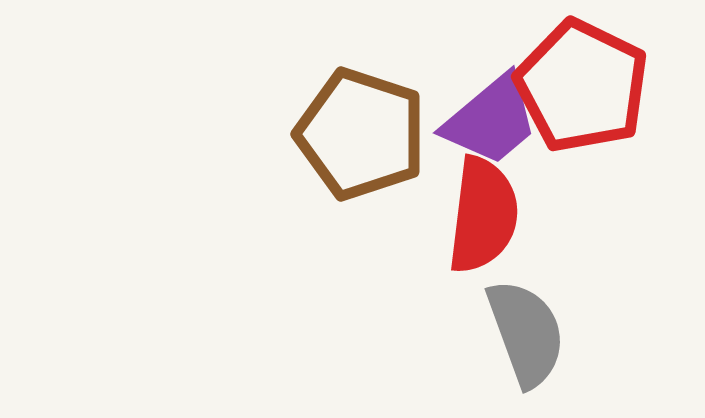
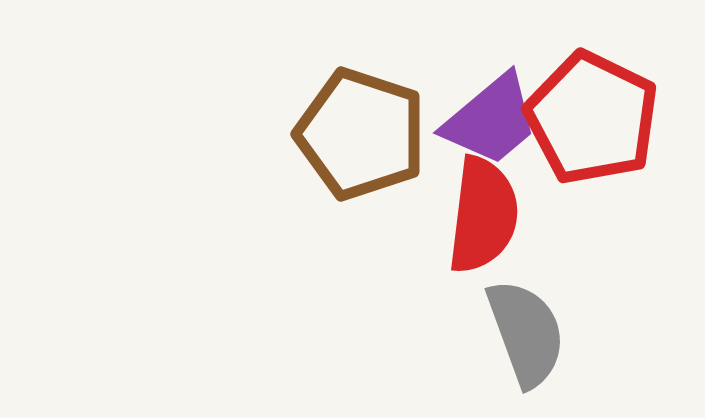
red pentagon: moved 10 px right, 32 px down
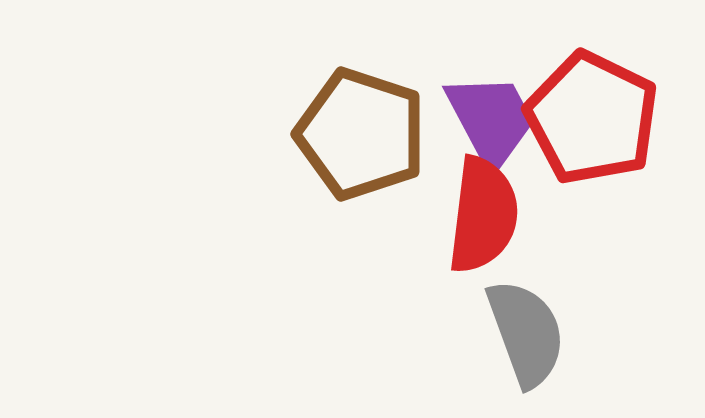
purple trapezoid: rotated 78 degrees counterclockwise
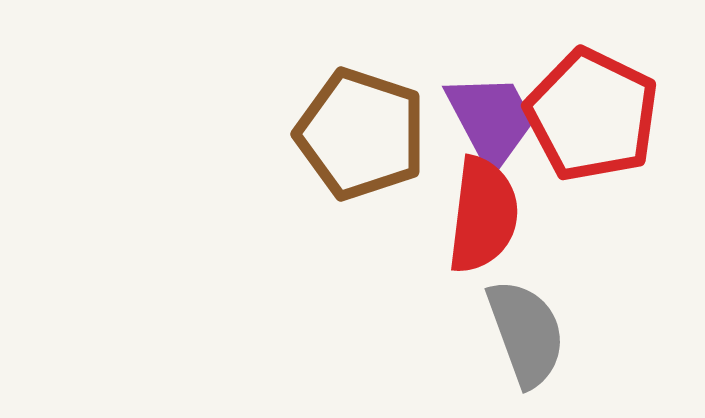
red pentagon: moved 3 px up
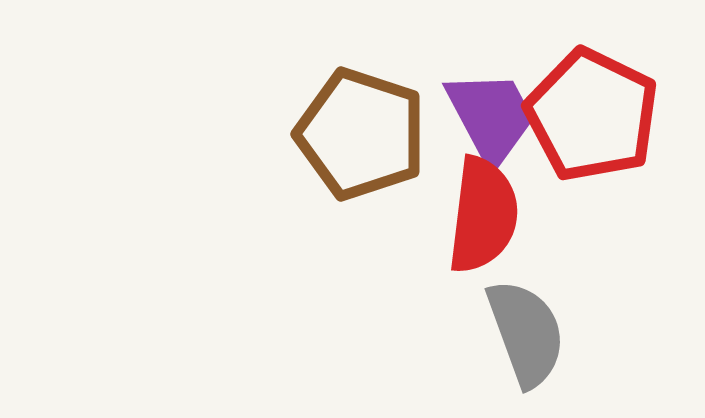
purple trapezoid: moved 3 px up
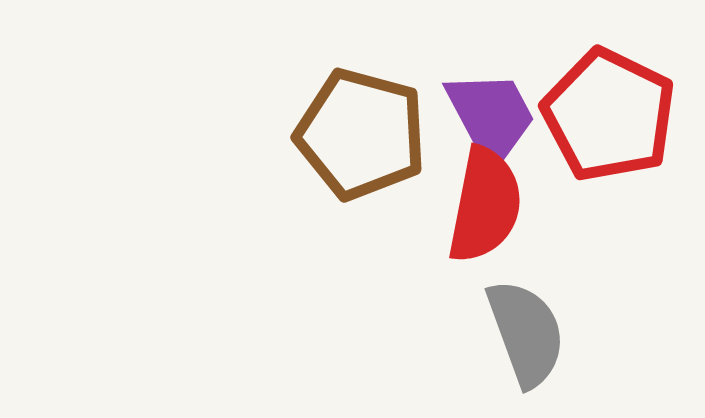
red pentagon: moved 17 px right
brown pentagon: rotated 3 degrees counterclockwise
red semicircle: moved 2 px right, 10 px up; rotated 4 degrees clockwise
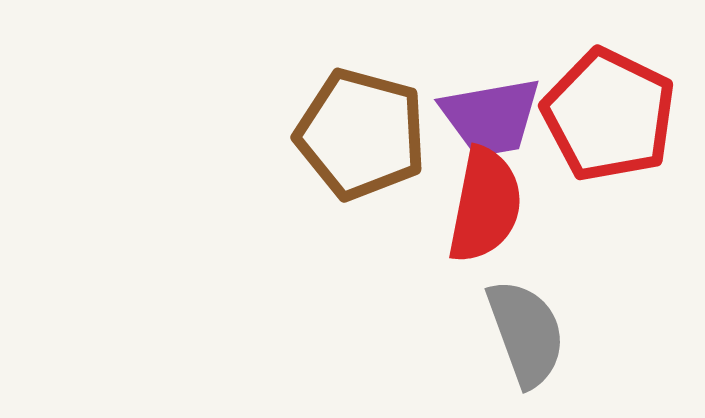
purple trapezoid: rotated 108 degrees clockwise
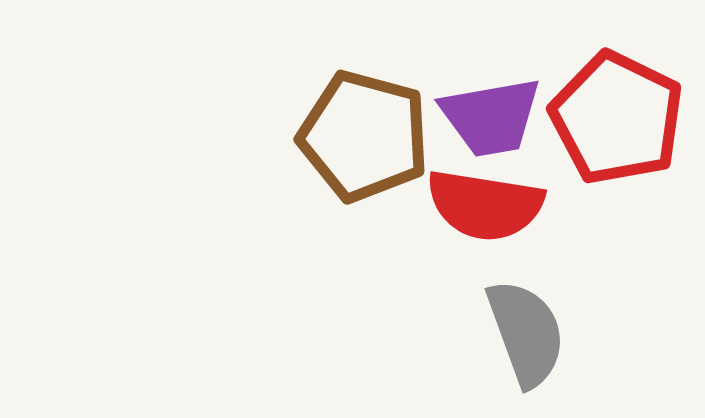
red pentagon: moved 8 px right, 3 px down
brown pentagon: moved 3 px right, 2 px down
red semicircle: rotated 88 degrees clockwise
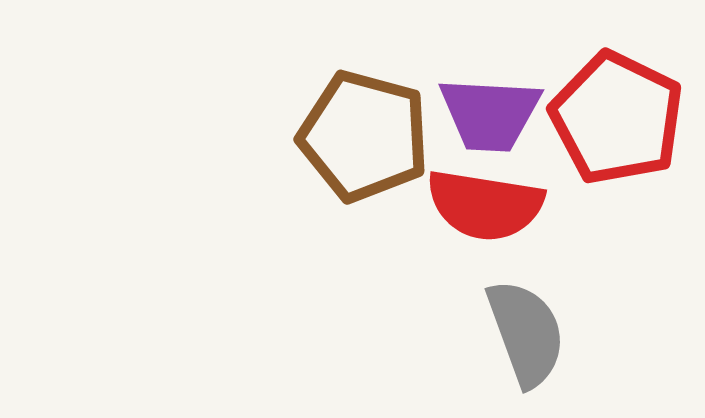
purple trapezoid: moved 1 px left, 3 px up; rotated 13 degrees clockwise
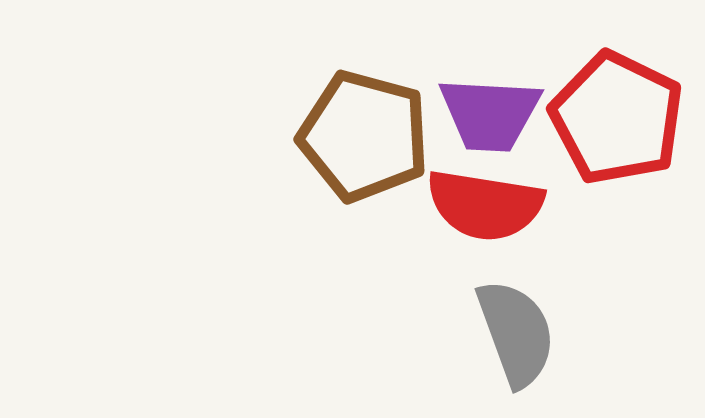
gray semicircle: moved 10 px left
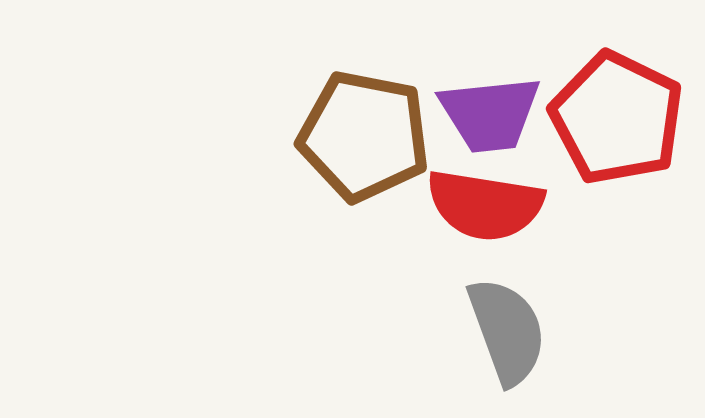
purple trapezoid: rotated 9 degrees counterclockwise
brown pentagon: rotated 4 degrees counterclockwise
gray semicircle: moved 9 px left, 2 px up
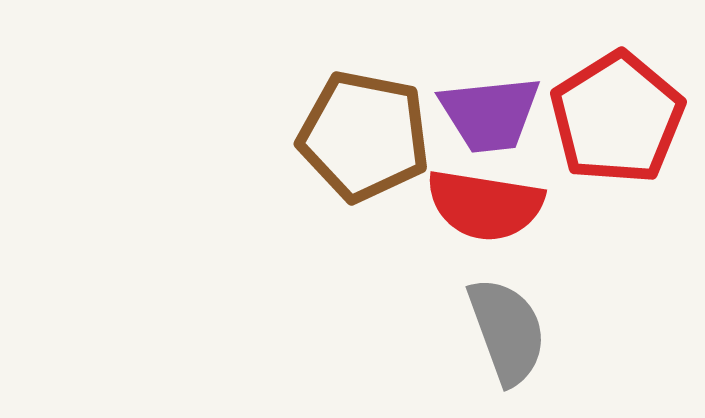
red pentagon: rotated 14 degrees clockwise
